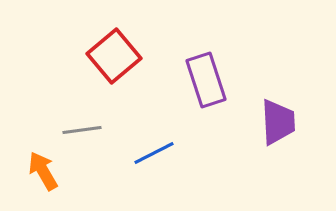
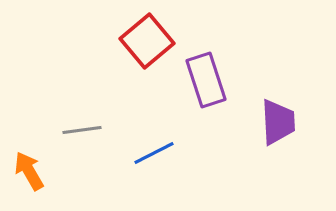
red square: moved 33 px right, 15 px up
orange arrow: moved 14 px left
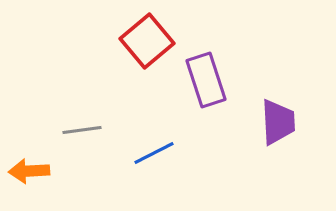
orange arrow: rotated 63 degrees counterclockwise
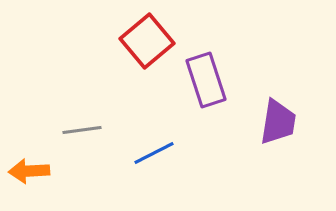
purple trapezoid: rotated 12 degrees clockwise
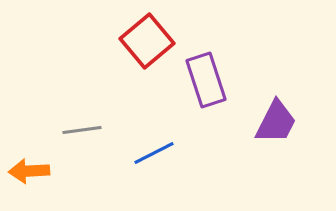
purple trapezoid: moved 2 px left; rotated 18 degrees clockwise
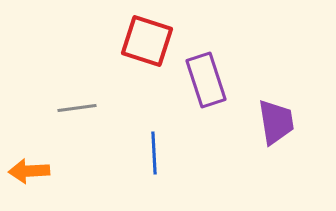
red square: rotated 32 degrees counterclockwise
purple trapezoid: rotated 36 degrees counterclockwise
gray line: moved 5 px left, 22 px up
blue line: rotated 66 degrees counterclockwise
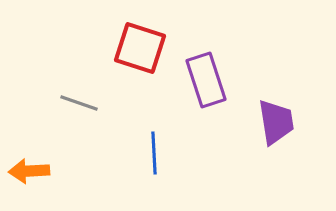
red square: moved 7 px left, 7 px down
gray line: moved 2 px right, 5 px up; rotated 27 degrees clockwise
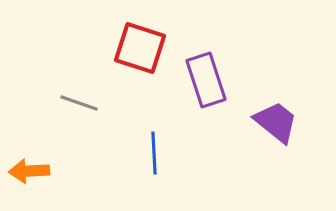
purple trapezoid: rotated 42 degrees counterclockwise
